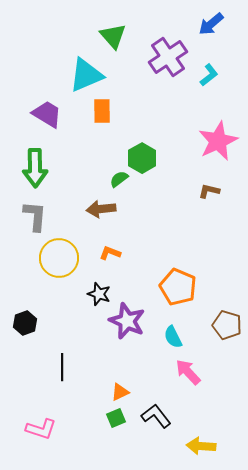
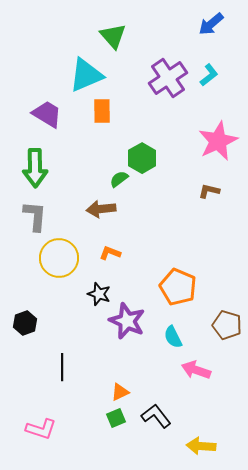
purple cross: moved 21 px down
pink arrow: moved 8 px right, 2 px up; rotated 28 degrees counterclockwise
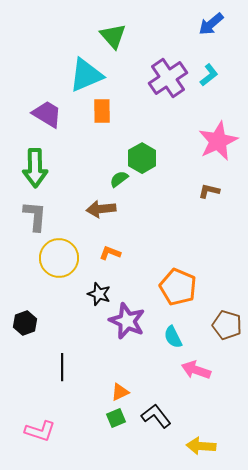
pink L-shape: moved 1 px left, 2 px down
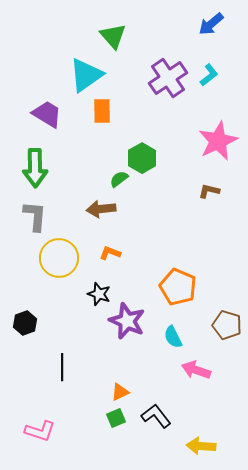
cyan triangle: rotated 12 degrees counterclockwise
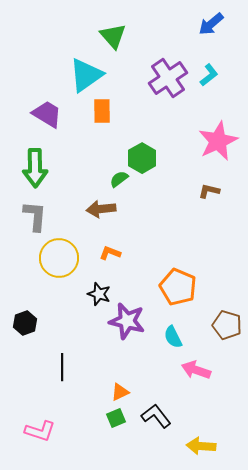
purple star: rotated 9 degrees counterclockwise
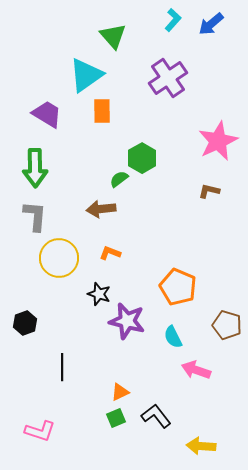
cyan L-shape: moved 36 px left, 55 px up; rotated 10 degrees counterclockwise
